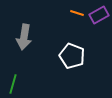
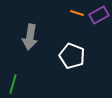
gray arrow: moved 6 px right
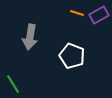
green line: rotated 48 degrees counterclockwise
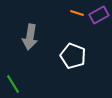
white pentagon: moved 1 px right
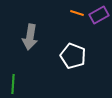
green line: rotated 36 degrees clockwise
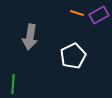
white pentagon: rotated 25 degrees clockwise
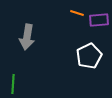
purple rectangle: moved 5 px down; rotated 24 degrees clockwise
gray arrow: moved 3 px left
white pentagon: moved 16 px right
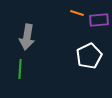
green line: moved 7 px right, 15 px up
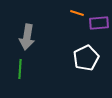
purple rectangle: moved 3 px down
white pentagon: moved 3 px left, 2 px down
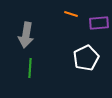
orange line: moved 6 px left, 1 px down
gray arrow: moved 1 px left, 2 px up
green line: moved 10 px right, 1 px up
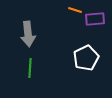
orange line: moved 4 px right, 4 px up
purple rectangle: moved 4 px left, 4 px up
gray arrow: moved 2 px right, 1 px up; rotated 15 degrees counterclockwise
